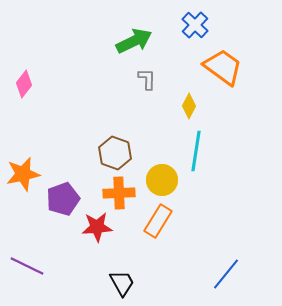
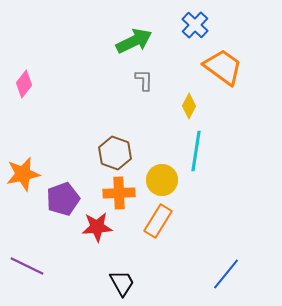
gray L-shape: moved 3 px left, 1 px down
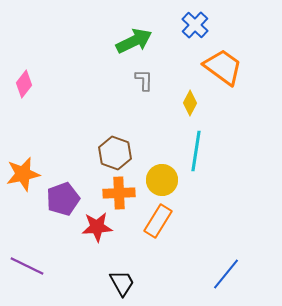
yellow diamond: moved 1 px right, 3 px up
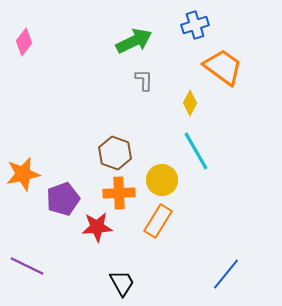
blue cross: rotated 28 degrees clockwise
pink diamond: moved 42 px up
cyan line: rotated 39 degrees counterclockwise
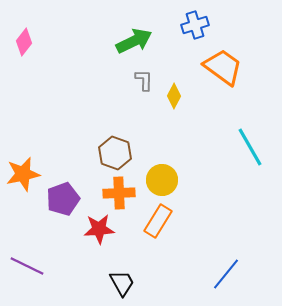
yellow diamond: moved 16 px left, 7 px up
cyan line: moved 54 px right, 4 px up
red star: moved 2 px right, 2 px down
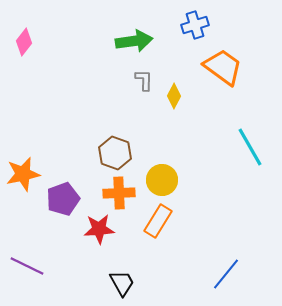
green arrow: rotated 18 degrees clockwise
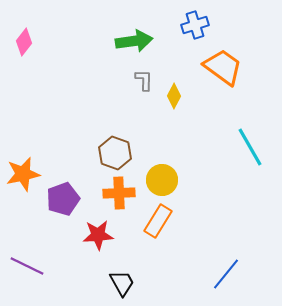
red star: moved 1 px left, 6 px down
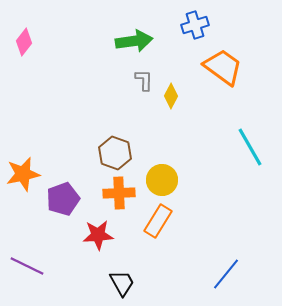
yellow diamond: moved 3 px left
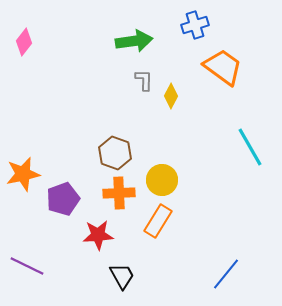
black trapezoid: moved 7 px up
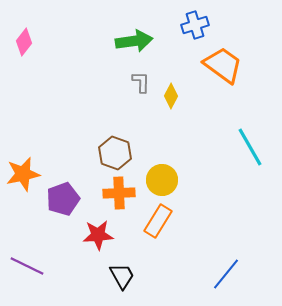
orange trapezoid: moved 2 px up
gray L-shape: moved 3 px left, 2 px down
